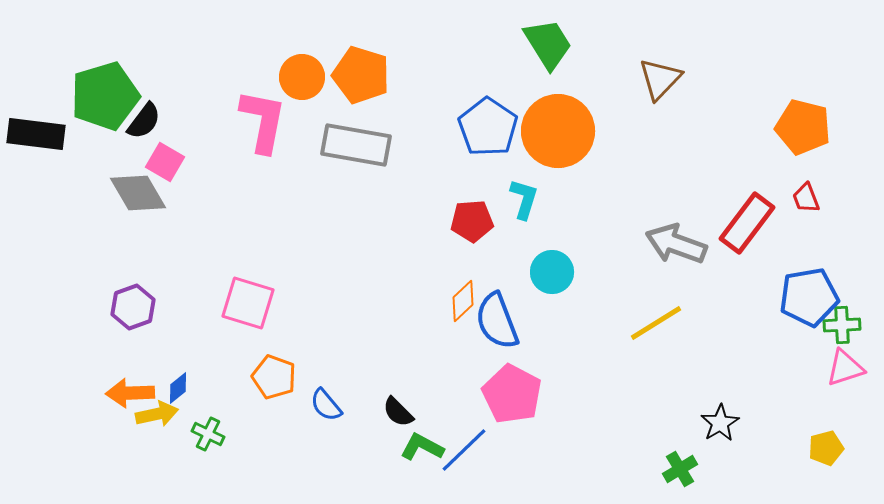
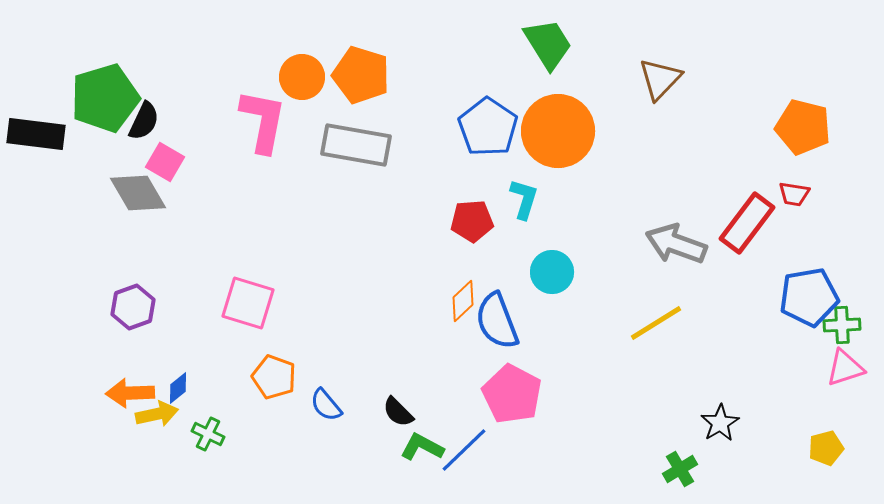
green pentagon at (105, 96): moved 2 px down
black semicircle at (144, 121): rotated 12 degrees counterclockwise
red trapezoid at (806, 198): moved 12 px left, 4 px up; rotated 60 degrees counterclockwise
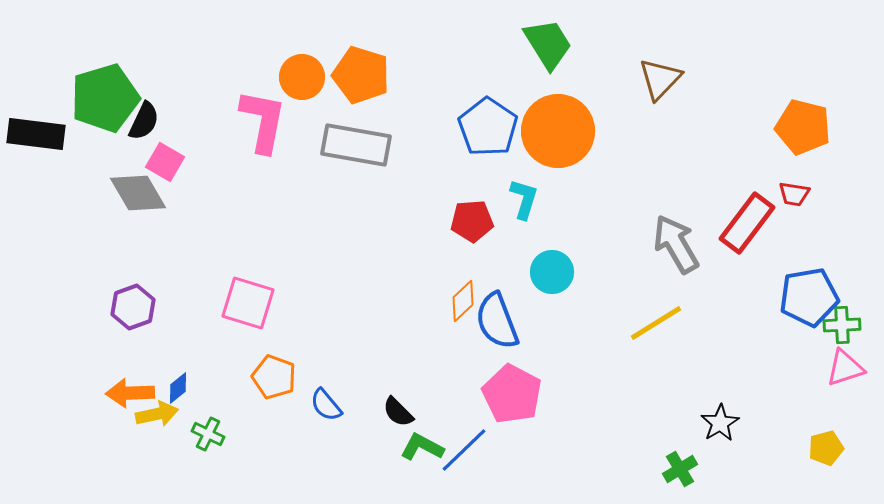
gray arrow at (676, 244): rotated 40 degrees clockwise
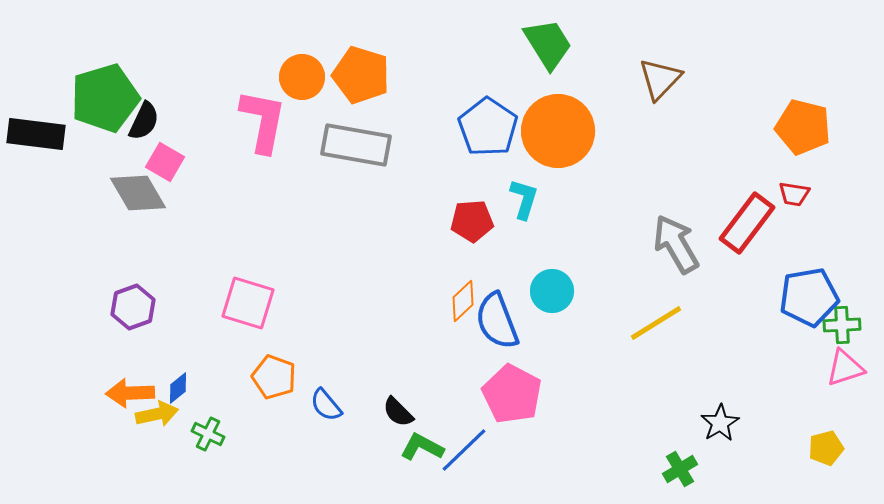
cyan circle at (552, 272): moved 19 px down
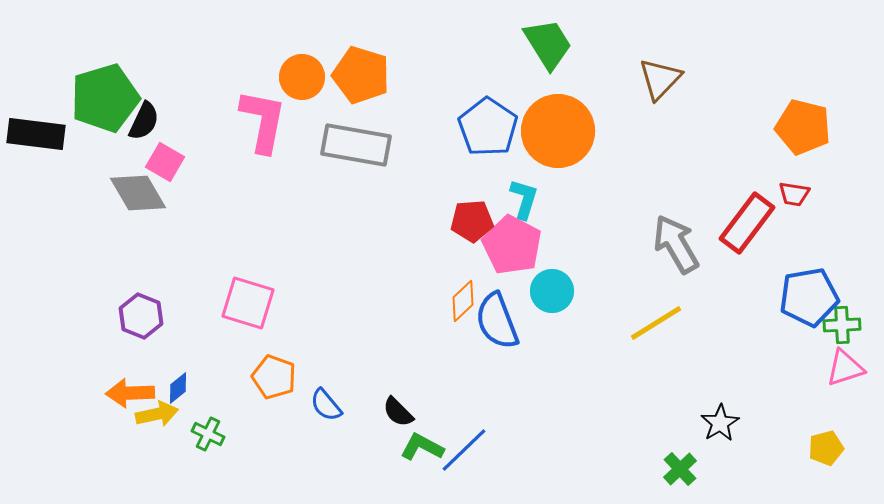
purple hexagon at (133, 307): moved 8 px right, 9 px down; rotated 18 degrees counterclockwise
pink pentagon at (512, 394): moved 149 px up
green cross at (680, 469): rotated 12 degrees counterclockwise
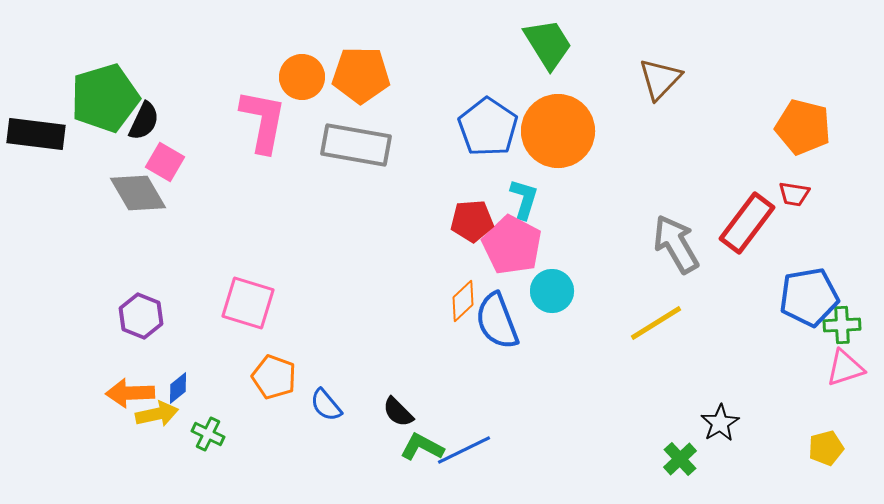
orange pentagon at (361, 75): rotated 16 degrees counterclockwise
blue line at (464, 450): rotated 18 degrees clockwise
green cross at (680, 469): moved 10 px up
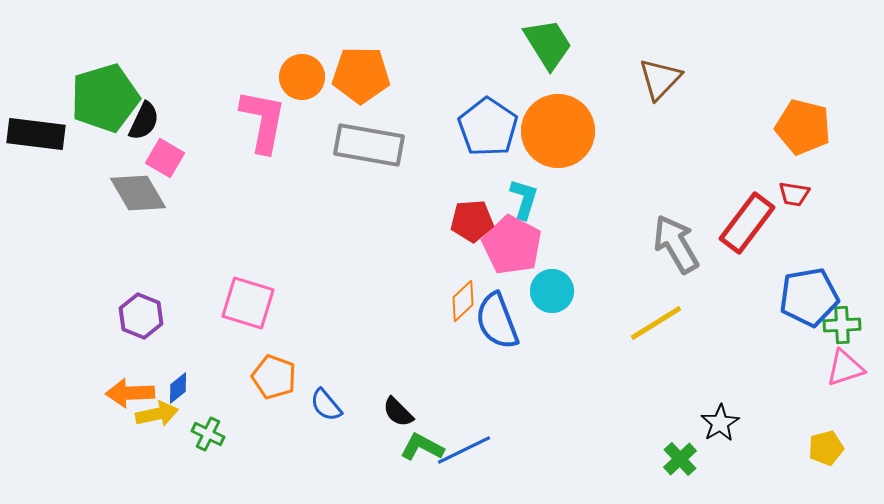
gray rectangle at (356, 145): moved 13 px right
pink square at (165, 162): moved 4 px up
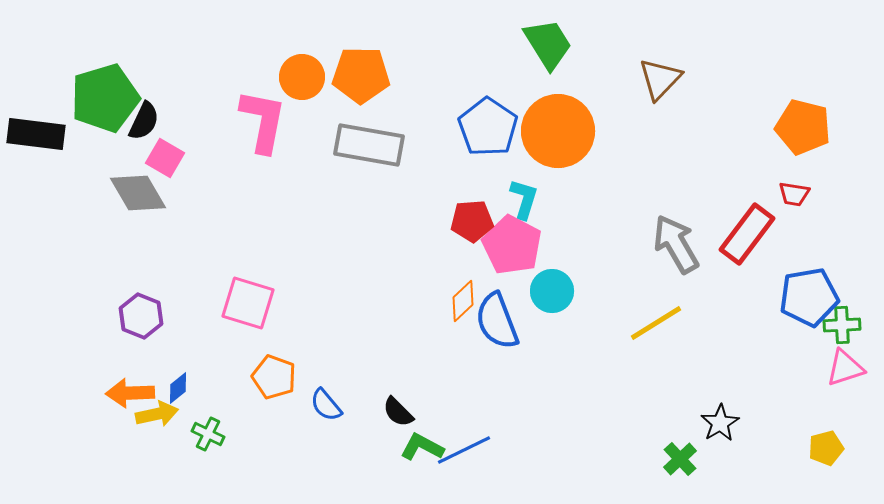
red rectangle at (747, 223): moved 11 px down
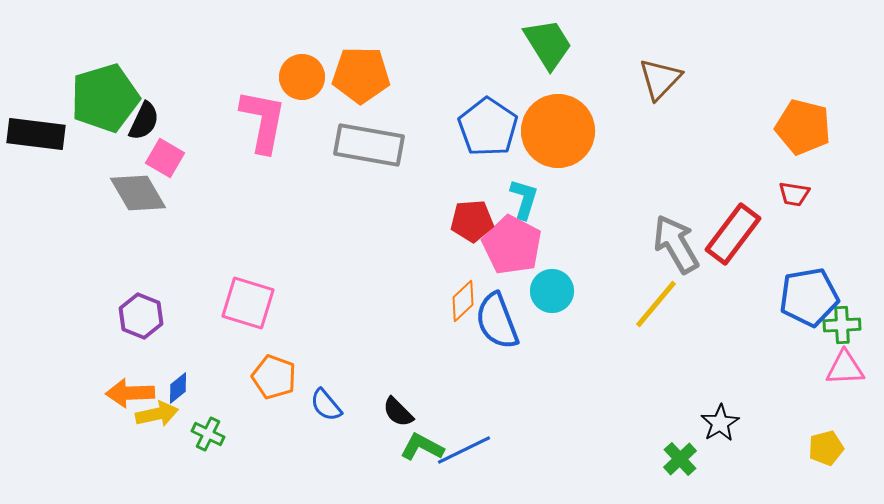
red rectangle at (747, 234): moved 14 px left
yellow line at (656, 323): moved 19 px up; rotated 18 degrees counterclockwise
pink triangle at (845, 368): rotated 15 degrees clockwise
